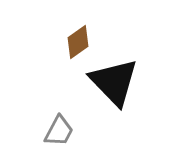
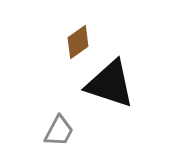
black triangle: moved 4 px left, 2 px down; rotated 28 degrees counterclockwise
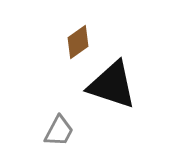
black triangle: moved 2 px right, 1 px down
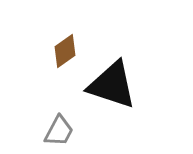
brown diamond: moved 13 px left, 9 px down
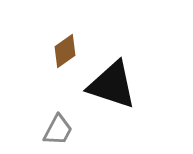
gray trapezoid: moved 1 px left, 1 px up
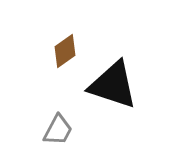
black triangle: moved 1 px right
